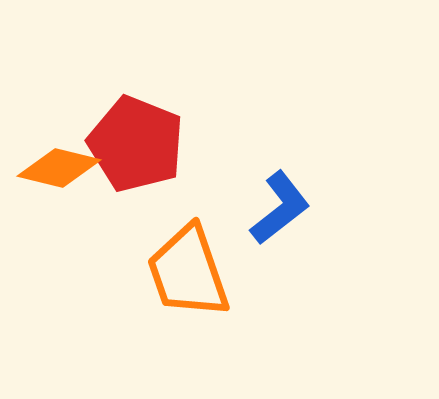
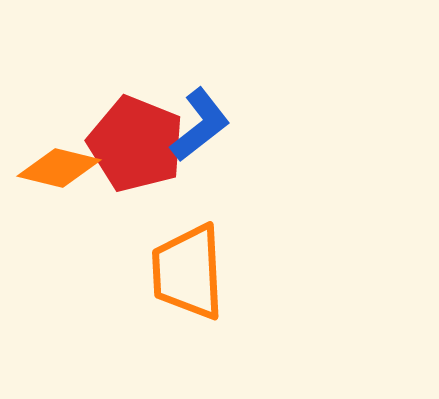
blue L-shape: moved 80 px left, 83 px up
orange trapezoid: rotated 16 degrees clockwise
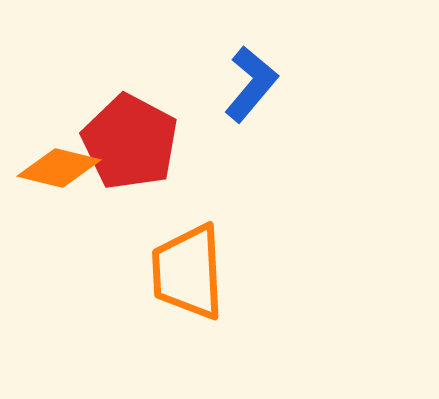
blue L-shape: moved 51 px right, 41 px up; rotated 12 degrees counterclockwise
red pentagon: moved 6 px left, 2 px up; rotated 6 degrees clockwise
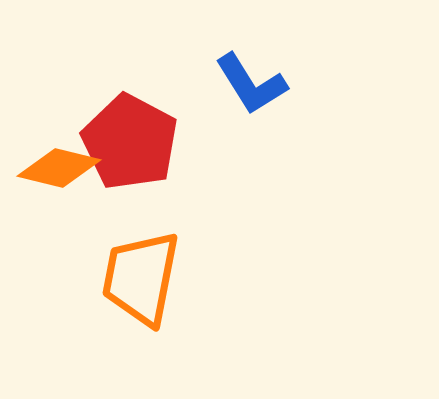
blue L-shape: rotated 108 degrees clockwise
orange trapezoid: moved 47 px left, 6 px down; rotated 14 degrees clockwise
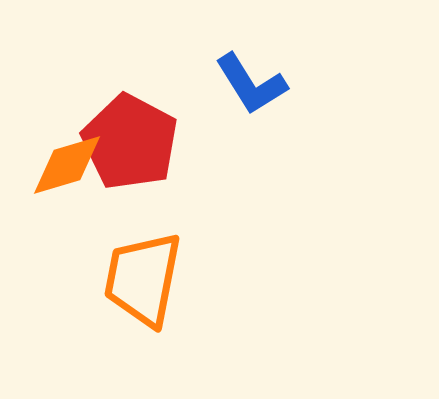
orange diamond: moved 8 px right, 3 px up; rotated 30 degrees counterclockwise
orange trapezoid: moved 2 px right, 1 px down
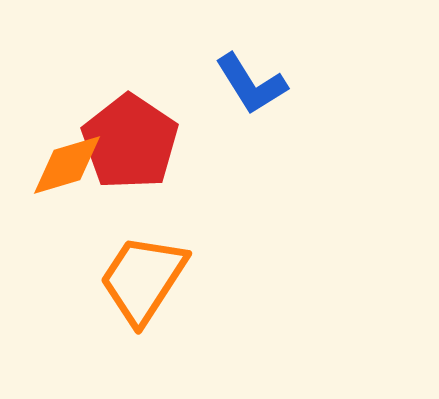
red pentagon: rotated 6 degrees clockwise
orange trapezoid: rotated 22 degrees clockwise
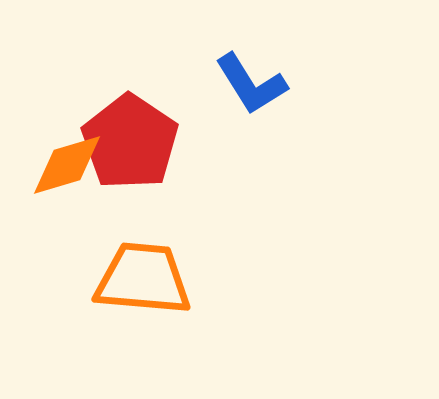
orange trapezoid: rotated 62 degrees clockwise
